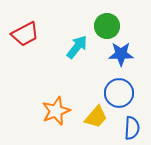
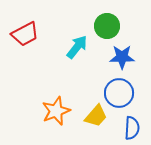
blue star: moved 1 px right, 3 px down
yellow trapezoid: moved 1 px up
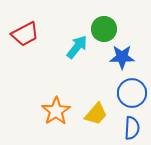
green circle: moved 3 px left, 3 px down
blue circle: moved 13 px right
orange star: rotated 12 degrees counterclockwise
yellow trapezoid: moved 2 px up
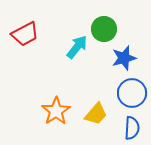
blue star: moved 2 px right, 1 px down; rotated 15 degrees counterclockwise
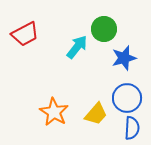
blue circle: moved 5 px left, 5 px down
orange star: moved 2 px left, 1 px down; rotated 8 degrees counterclockwise
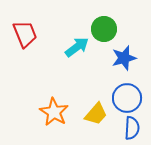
red trapezoid: rotated 84 degrees counterclockwise
cyan arrow: rotated 15 degrees clockwise
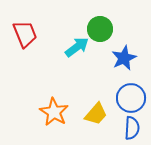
green circle: moved 4 px left
blue star: rotated 10 degrees counterclockwise
blue circle: moved 4 px right
